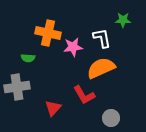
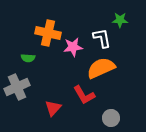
green star: moved 3 px left
gray cross: rotated 15 degrees counterclockwise
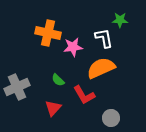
white L-shape: moved 2 px right
green semicircle: moved 30 px right, 22 px down; rotated 40 degrees clockwise
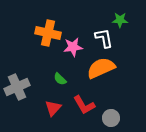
green semicircle: moved 2 px right, 1 px up
red L-shape: moved 10 px down
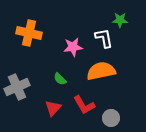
orange cross: moved 19 px left
orange semicircle: moved 3 px down; rotated 12 degrees clockwise
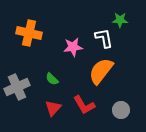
orange semicircle: rotated 40 degrees counterclockwise
green semicircle: moved 8 px left
gray circle: moved 10 px right, 8 px up
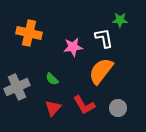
gray circle: moved 3 px left, 2 px up
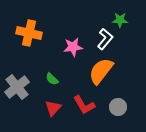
white L-shape: moved 1 px right, 1 px down; rotated 50 degrees clockwise
gray cross: rotated 15 degrees counterclockwise
gray circle: moved 1 px up
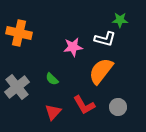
orange cross: moved 10 px left
white L-shape: rotated 65 degrees clockwise
red triangle: moved 4 px down
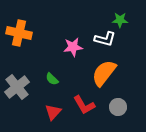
orange semicircle: moved 3 px right, 2 px down
